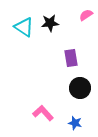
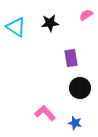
cyan triangle: moved 8 px left
pink L-shape: moved 2 px right
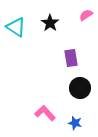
black star: rotated 30 degrees counterclockwise
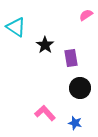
black star: moved 5 px left, 22 px down
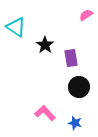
black circle: moved 1 px left, 1 px up
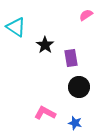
pink L-shape: rotated 20 degrees counterclockwise
